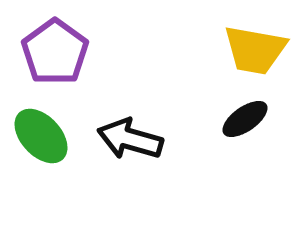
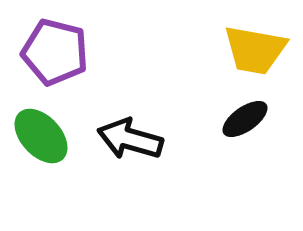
purple pentagon: rotated 22 degrees counterclockwise
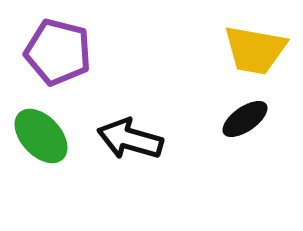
purple pentagon: moved 3 px right
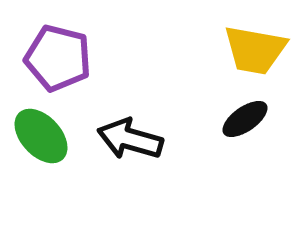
purple pentagon: moved 6 px down
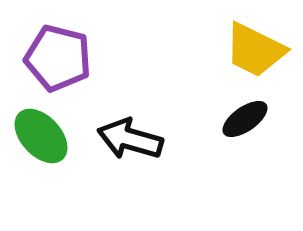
yellow trapezoid: rotated 16 degrees clockwise
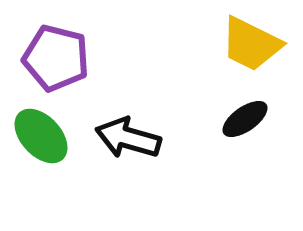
yellow trapezoid: moved 4 px left, 6 px up
purple pentagon: moved 2 px left
black arrow: moved 2 px left, 1 px up
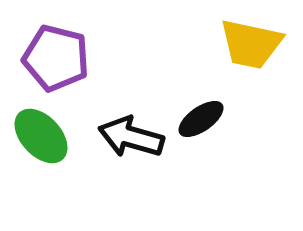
yellow trapezoid: rotated 14 degrees counterclockwise
black ellipse: moved 44 px left
black arrow: moved 3 px right, 1 px up
